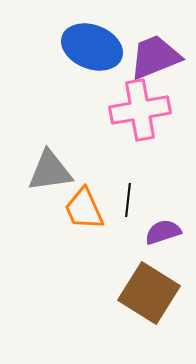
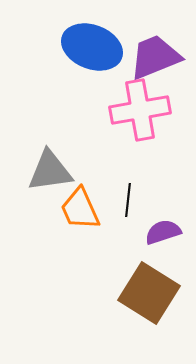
orange trapezoid: moved 4 px left
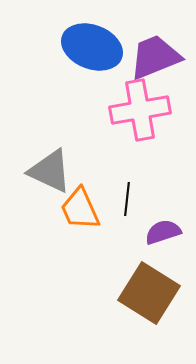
gray triangle: rotated 33 degrees clockwise
black line: moved 1 px left, 1 px up
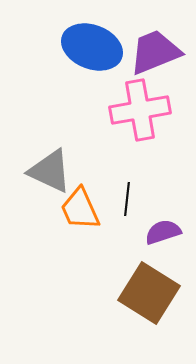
purple trapezoid: moved 5 px up
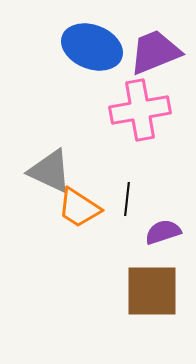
orange trapezoid: moved 1 px left, 1 px up; rotated 33 degrees counterclockwise
brown square: moved 3 px right, 2 px up; rotated 32 degrees counterclockwise
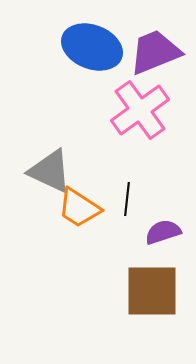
pink cross: rotated 26 degrees counterclockwise
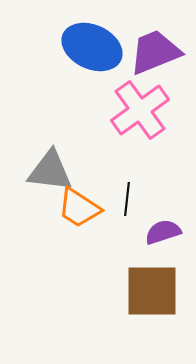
blue ellipse: rotated 4 degrees clockwise
gray triangle: rotated 18 degrees counterclockwise
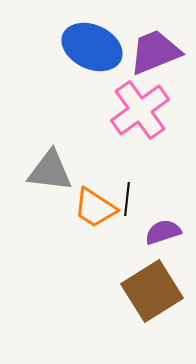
orange trapezoid: moved 16 px right
brown square: rotated 32 degrees counterclockwise
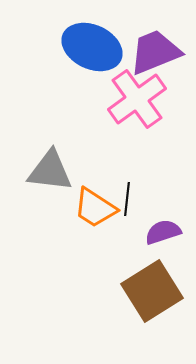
pink cross: moved 3 px left, 11 px up
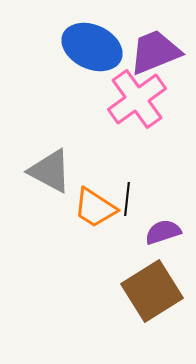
gray triangle: rotated 21 degrees clockwise
